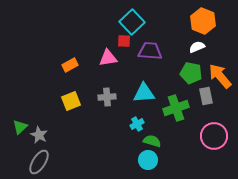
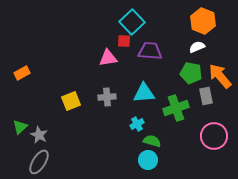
orange rectangle: moved 48 px left, 8 px down
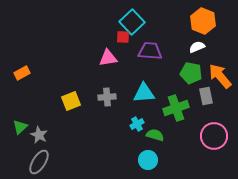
red square: moved 1 px left, 4 px up
green semicircle: moved 3 px right, 6 px up
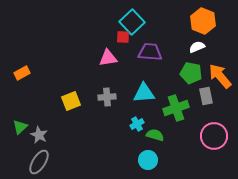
purple trapezoid: moved 1 px down
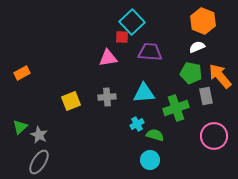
red square: moved 1 px left
cyan circle: moved 2 px right
